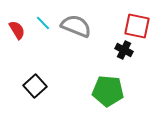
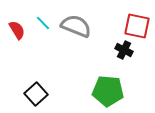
black square: moved 1 px right, 8 px down
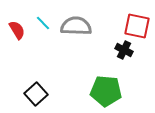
gray semicircle: rotated 20 degrees counterclockwise
green pentagon: moved 2 px left
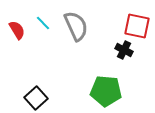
gray semicircle: rotated 64 degrees clockwise
black square: moved 4 px down
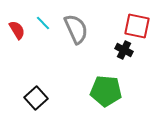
gray semicircle: moved 3 px down
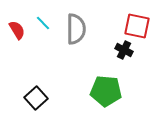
gray semicircle: rotated 24 degrees clockwise
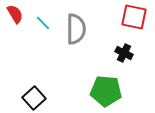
red square: moved 3 px left, 9 px up
red semicircle: moved 2 px left, 16 px up
black cross: moved 3 px down
black square: moved 2 px left
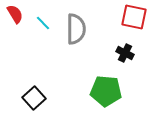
black cross: moved 1 px right
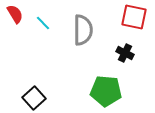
gray semicircle: moved 7 px right, 1 px down
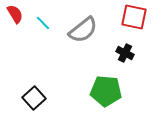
gray semicircle: rotated 52 degrees clockwise
